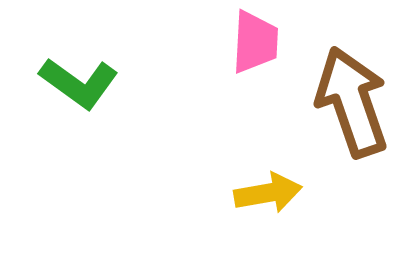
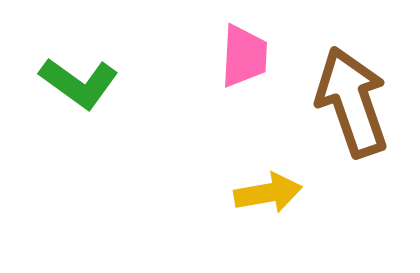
pink trapezoid: moved 11 px left, 14 px down
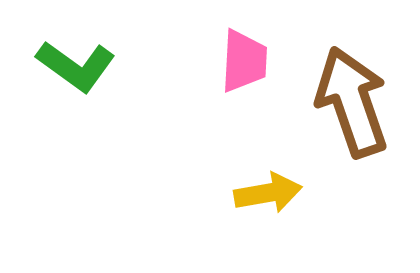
pink trapezoid: moved 5 px down
green L-shape: moved 3 px left, 17 px up
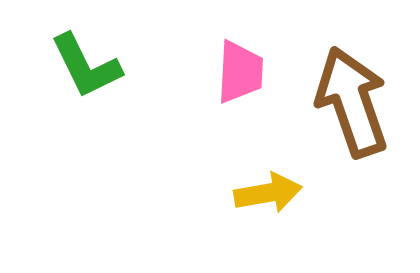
pink trapezoid: moved 4 px left, 11 px down
green L-shape: moved 10 px right; rotated 28 degrees clockwise
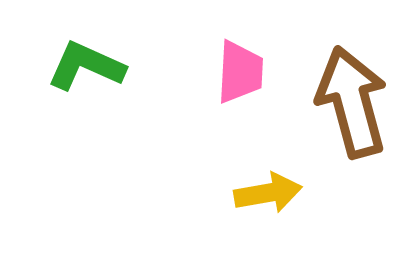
green L-shape: rotated 140 degrees clockwise
brown arrow: rotated 4 degrees clockwise
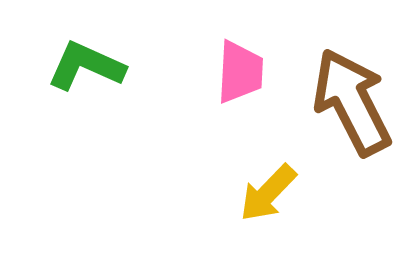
brown arrow: rotated 12 degrees counterclockwise
yellow arrow: rotated 144 degrees clockwise
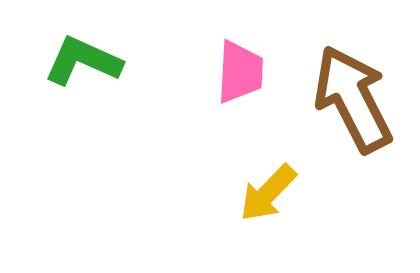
green L-shape: moved 3 px left, 5 px up
brown arrow: moved 1 px right, 3 px up
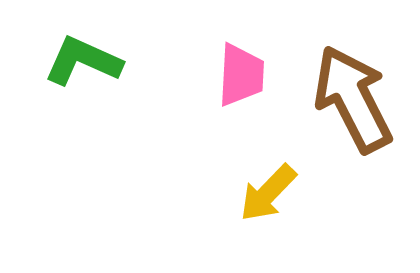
pink trapezoid: moved 1 px right, 3 px down
